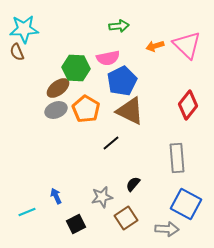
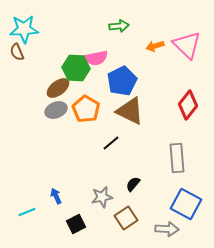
pink semicircle: moved 12 px left
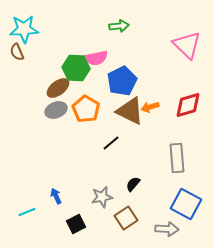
orange arrow: moved 5 px left, 61 px down
red diamond: rotated 36 degrees clockwise
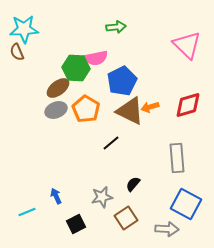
green arrow: moved 3 px left, 1 px down
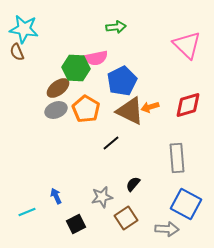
cyan star: rotated 12 degrees clockwise
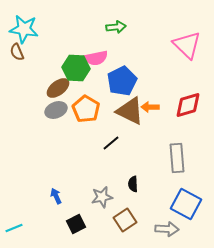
orange arrow: rotated 18 degrees clockwise
black semicircle: rotated 42 degrees counterclockwise
cyan line: moved 13 px left, 16 px down
brown square: moved 1 px left, 2 px down
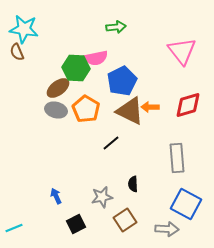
pink triangle: moved 5 px left, 6 px down; rotated 8 degrees clockwise
gray ellipse: rotated 35 degrees clockwise
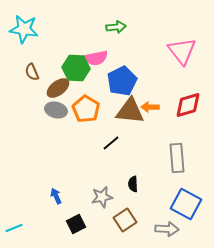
brown semicircle: moved 15 px right, 20 px down
brown triangle: rotated 20 degrees counterclockwise
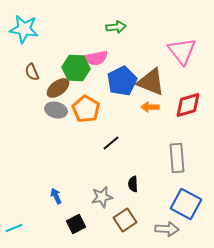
brown triangle: moved 21 px right, 29 px up; rotated 16 degrees clockwise
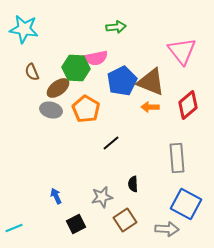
red diamond: rotated 24 degrees counterclockwise
gray ellipse: moved 5 px left
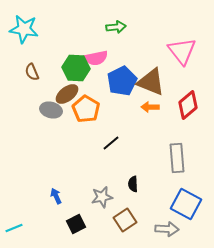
brown ellipse: moved 9 px right, 6 px down
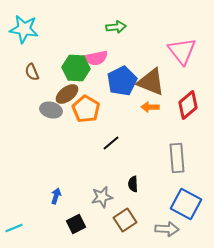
blue arrow: rotated 42 degrees clockwise
